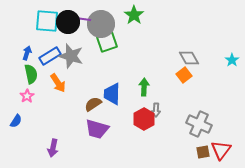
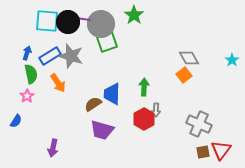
purple trapezoid: moved 5 px right, 1 px down
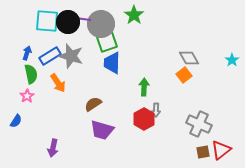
blue trapezoid: moved 31 px up
red triangle: rotated 15 degrees clockwise
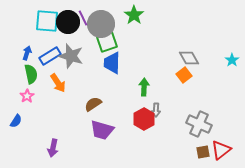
purple line: moved 1 px up; rotated 56 degrees clockwise
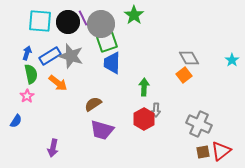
cyan square: moved 7 px left
orange arrow: rotated 18 degrees counterclockwise
red triangle: moved 1 px down
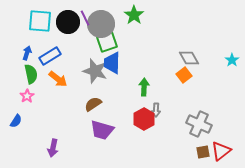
purple line: moved 2 px right
gray star: moved 24 px right, 15 px down
orange arrow: moved 4 px up
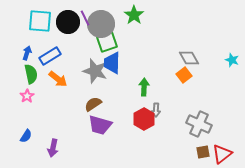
cyan star: rotated 16 degrees counterclockwise
blue semicircle: moved 10 px right, 15 px down
purple trapezoid: moved 2 px left, 5 px up
red triangle: moved 1 px right, 3 px down
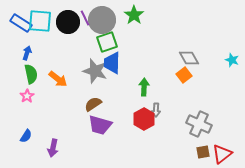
gray circle: moved 1 px right, 4 px up
blue rectangle: moved 29 px left, 33 px up; rotated 65 degrees clockwise
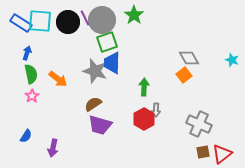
pink star: moved 5 px right
